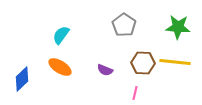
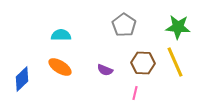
cyan semicircle: rotated 54 degrees clockwise
yellow line: rotated 60 degrees clockwise
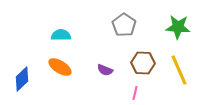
yellow line: moved 4 px right, 8 px down
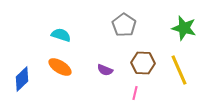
green star: moved 6 px right, 1 px down; rotated 10 degrees clockwise
cyan semicircle: rotated 18 degrees clockwise
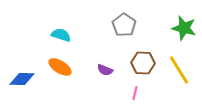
yellow line: rotated 8 degrees counterclockwise
blue diamond: rotated 45 degrees clockwise
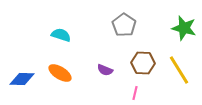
orange ellipse: moved 6 px down
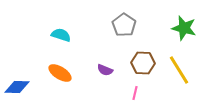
blue diamond: moved 5 px left, 8 px down
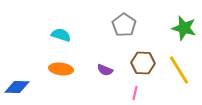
orange ellipse: moved 1 px right, 4 px up; rotated 25 degrees counterclockwise
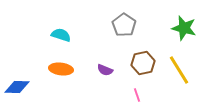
brown hexagon: rotated 15 degrees counterclockwise
pink line: moved 2 px right, 2 px down; rotated 32 degrees counterclockwise
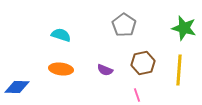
yellow line: rotated 36 degrees clockwise
